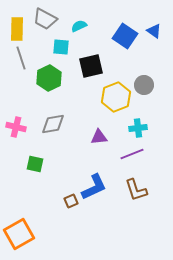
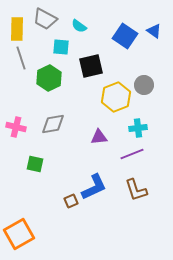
cyan semicircle: rotated 119 degrees counterclockwise
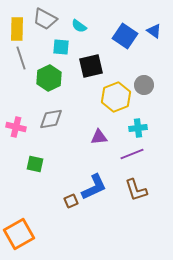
gray diamond: moved 2 px left, 5 px up
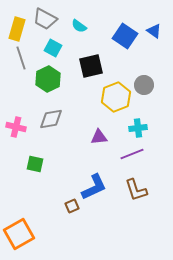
yellow rectangle: rotated 15 degrees clockwise
cyan square: moved 8 px left, 1 px down; rotated 24 degrees clockwise
green hexagon: moved 1 px left, 1 px down
brown square: moved 1 px right, 5 px down
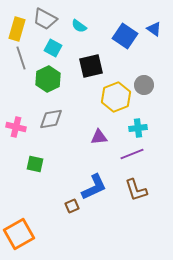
blue triangle: moved 2 px up
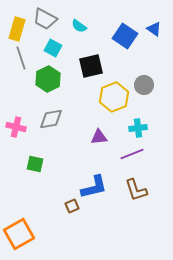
yellow hexagon: moved 2 px left
blue L-shape: rotated 12 degrees clockwise
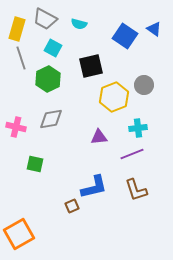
cyan semicircle: moved 2 px up; rotated 21 degrees counterclockwise
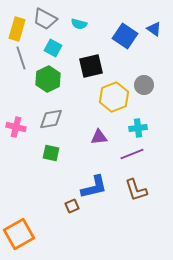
green square: moved 16 px right, 11 px up
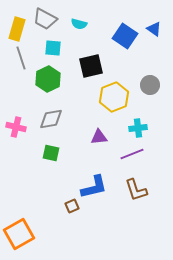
cyan square: rotated 24 degrees counterclockwise
gray circle: moved 6 px right
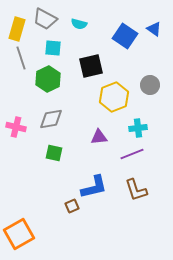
green square: moved 3 px right
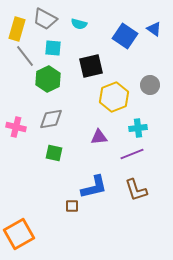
gray line: moved 4 px right, 2 px up; rotated 20 degrees counterclockwise
brown square: rotated 24 degrees clockwise
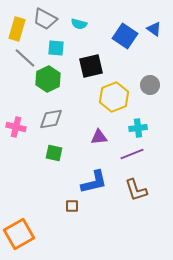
cyan square: moved 3 px right
gray line: moved 2 px down; rotated 10 degrees counterclockwise
blue L-shape: moved 5 px up
